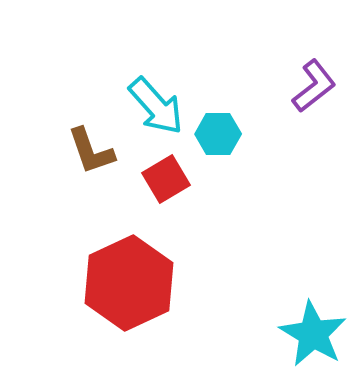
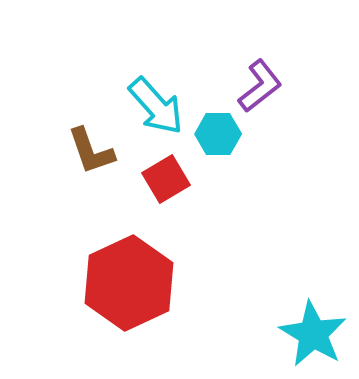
purple L-shape: moved 54 px left
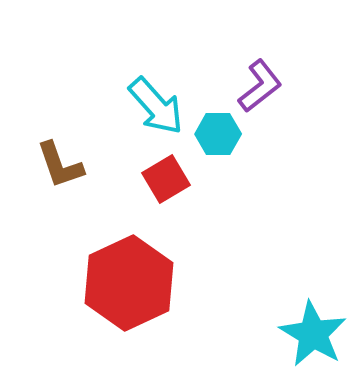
brown L-shape: moved 31 px left, 14 px down
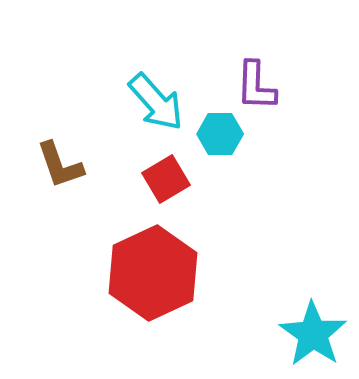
purple L-shape: moved 4 px left; rotated 130 degrees clockwise
cyan arrow: moved 4 px up
cyan hexagon: moved 2 px right
red hexagon: moved 24 px right, 10 px up
cyan star: rotated 4 degrees clockwise
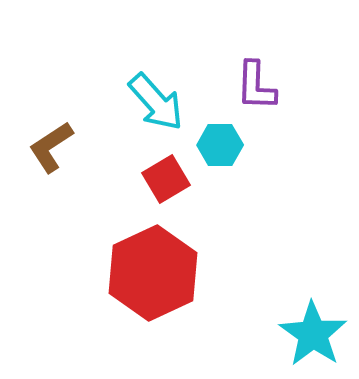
cyan hexagon: moved 11 px down
brown L-shape: moved 9 px left, 18 px up; rotated 76 degrees clockwise
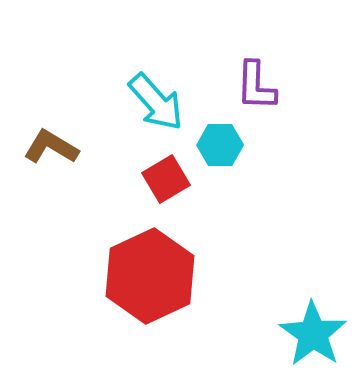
brown L-shape: rotated 64 degrees clockwise
red hexagon: moved 3 px left, 3 px down
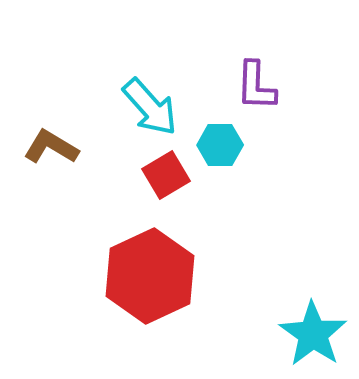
cyan arrow: moved 6 px left, 5 px down
red square: moved 4 px up
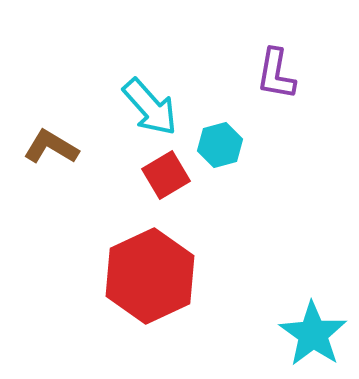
purple L-shape: moved 20 px right, 12 px up; rotated 8 degrees clockwise
cyan hexagon: rotated 15 degrees counterclockwise
